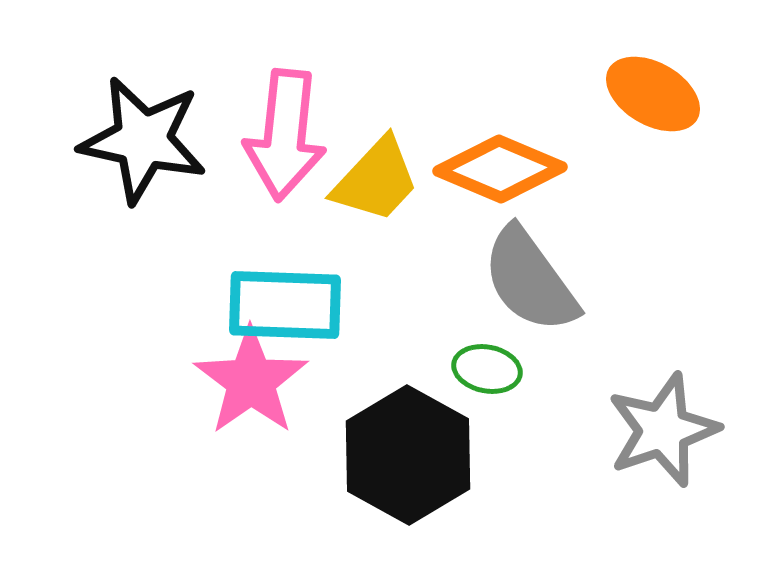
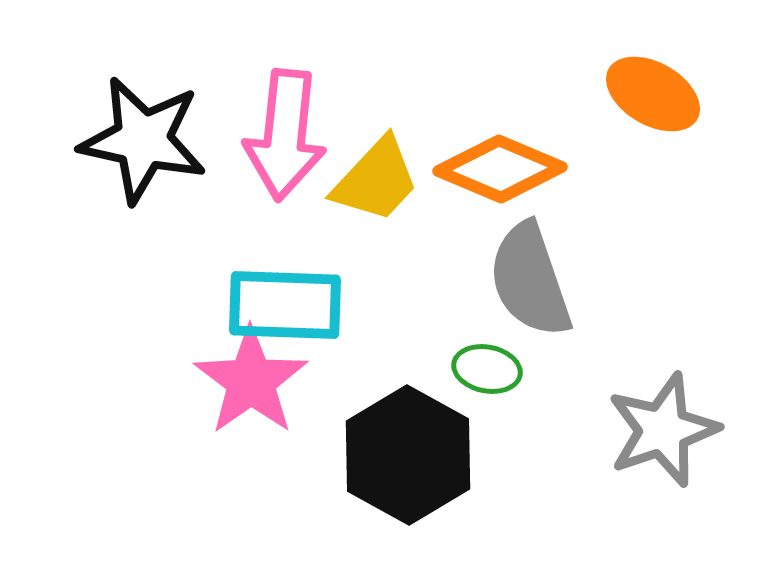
gray semicircle: rotated 17 degrees clockwise
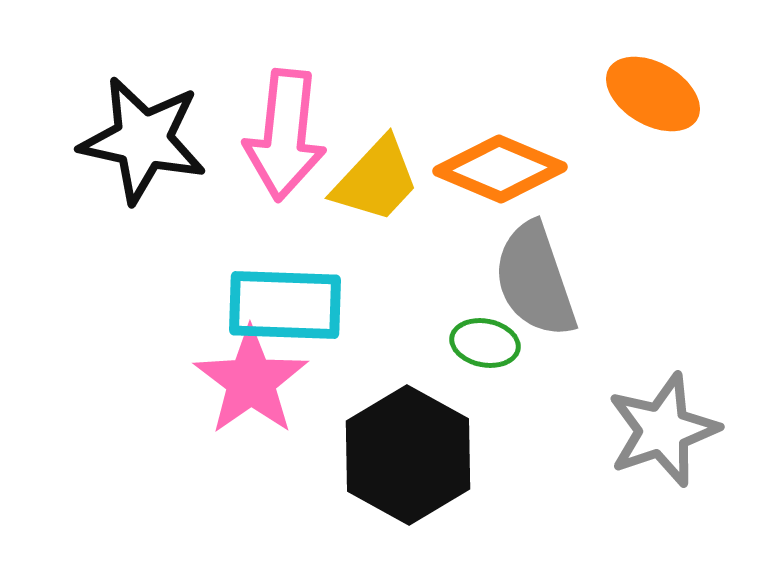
gray semicircle: moved 5 px right
green ellipse: moved 2 px left, 26 px up
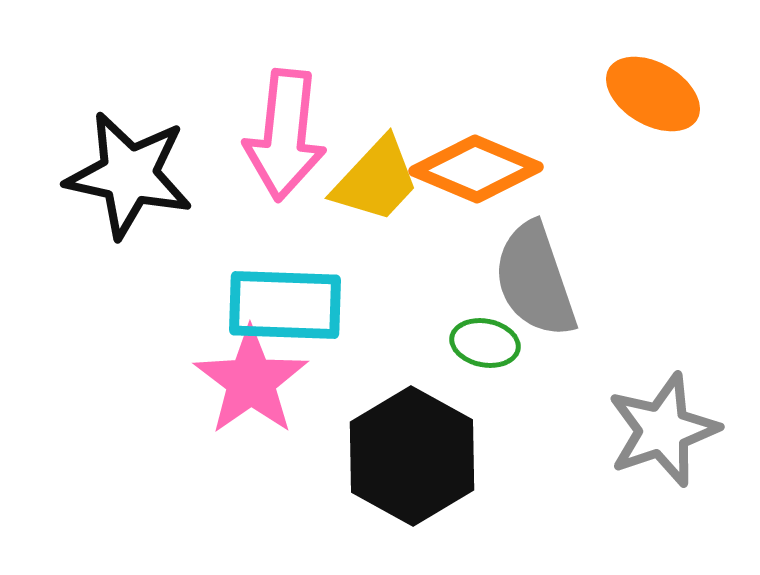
black star: moved 14 px left, 35 px down
orange diamond: moved 24 px left
black hexagon: moved 4 px right, 1 px down
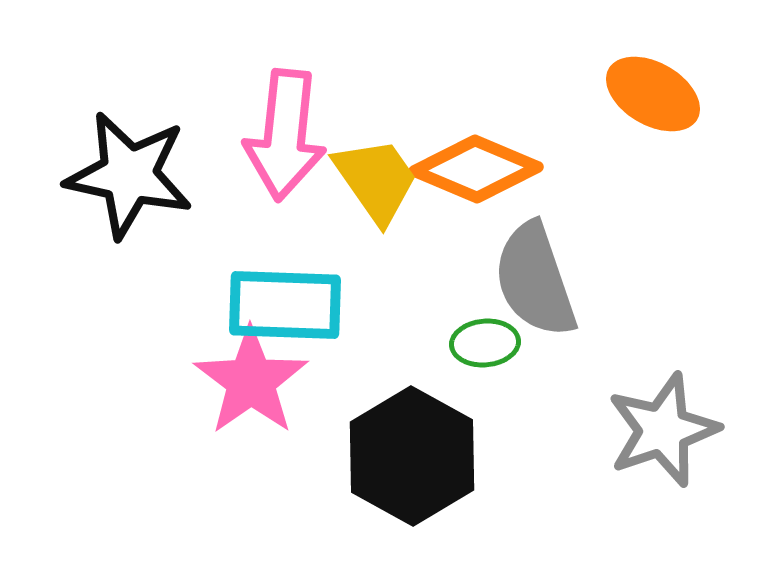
yellow trapezoid: rotated 78 degrees counterclockwise
green ellipse: rotated 16 degrees counterclockwise
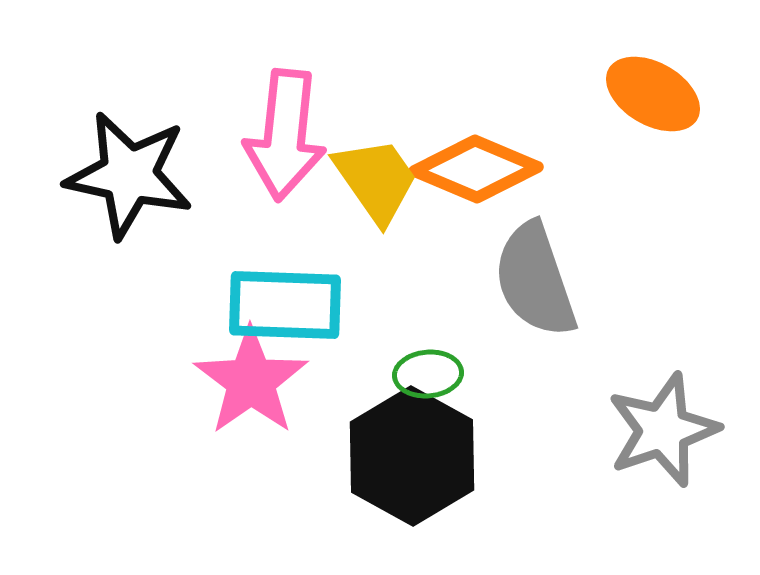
green ellipse: moved 57 px left, 31 px down
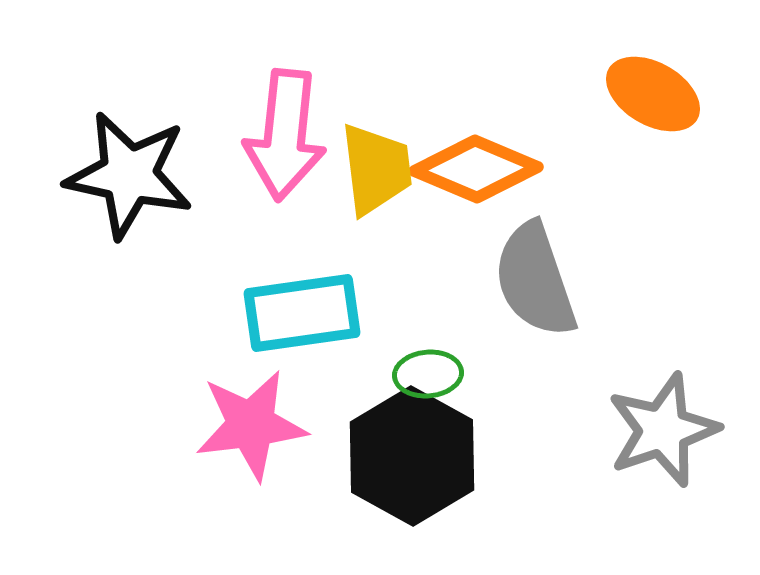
yellow trapezoid: moved 11 px up; rotated 28 degrees clockwise
cyan rectangle: moved 17 px right, 8 px down; rotated 10 degrees counterclockwise
pink star: moved 44 px down; rotated 28 degrees clockwise
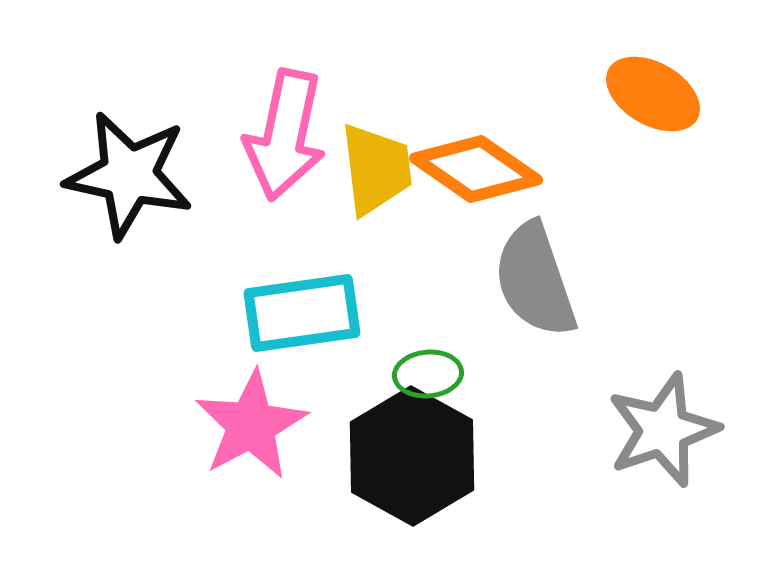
pink arrow: rotated 6 degrees clockwise
orange diamond: rotated 12 degrees clockwise
pink star: rotated 21 degrees counterclockwise
